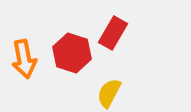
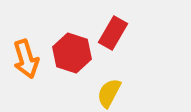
orange arrow: moved 2 px right; rotated 6 degrees counterclockwise
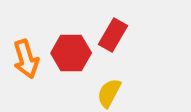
red rectangle: moved 2 px down
red hexagon: moved 1 px left; rotated 18 degrees counterclockwise
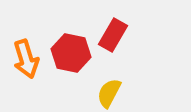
red hexagon: rotated 12 degrees clockwise
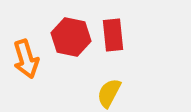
red rectangle: rotated 36 degrees counterclockwise
red hexagon: moved 16 px up
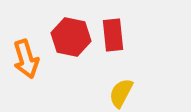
yellow semicircle: moved 12 px right
